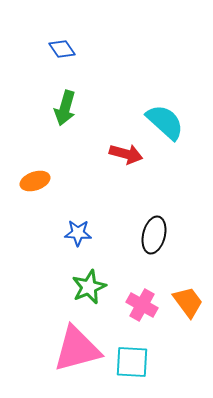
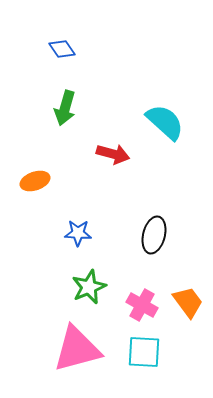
red arrow: moved 13 px left
cyan square: moved 12 px right, 10 px up
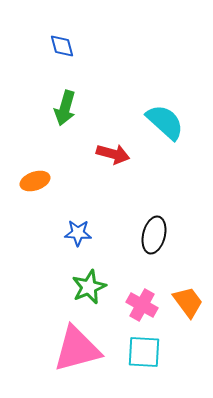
blue diamond: moved 3 px up; rotated 20 degrees clockwise
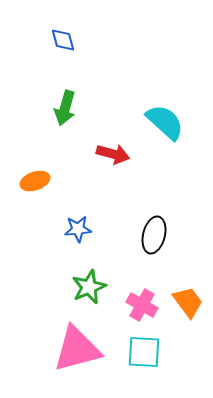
blue diamond: moved 1 px right, 6 px up
blue star: moved 4 px up; rotated 8 degrees counterclockwise
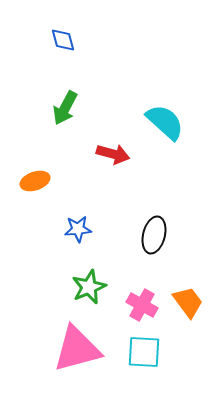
green arrow: rotated 12 degrees clockwise
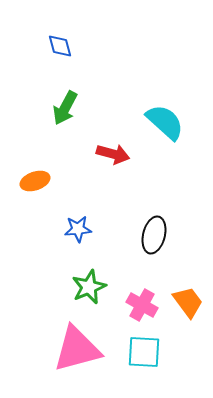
blue diamond: moved 3 px left, 6 px down
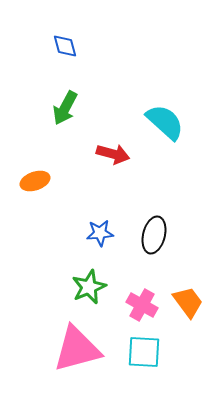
blue diamond: moved 5 px right
blue star: moved 22 px right, 4 px down
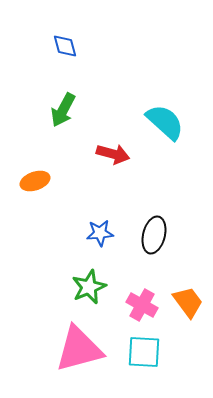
green arrow: moved 2 px left, 2 px down
pink triangle: moved 2 px right
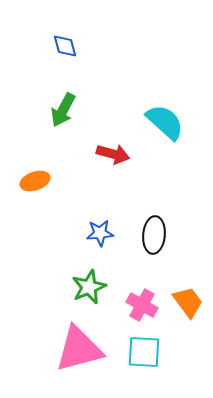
black ellipse: rotated 9 degrees counterclockwise
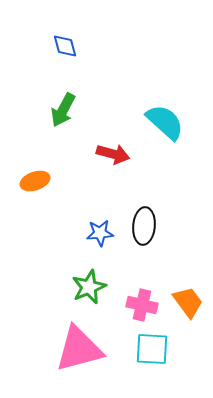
black ellipse: moved 10 px left, 9 px up
pink cross: rotated 16 degrees counterclockwise
cyan square: moved 8 px right, 3 px up
